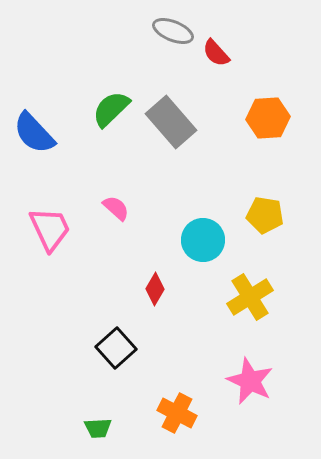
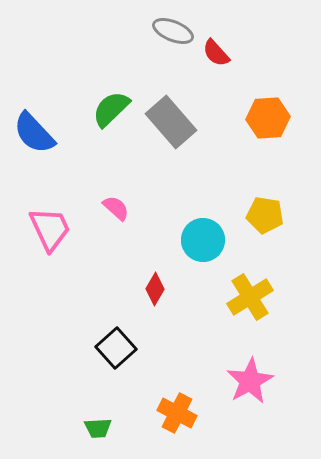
pink star: rotated 18 degrees clockwise
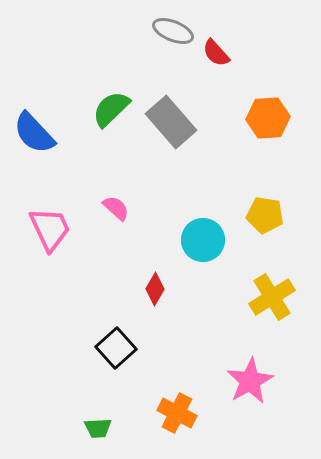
yellow cross: moved 22 px right
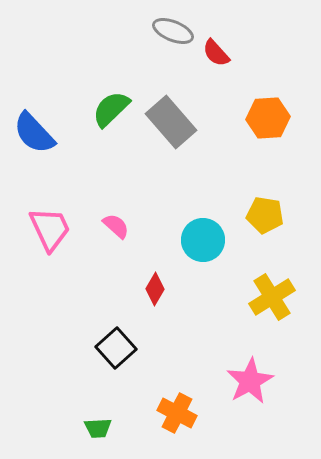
pink semicircle: moved 18 px down
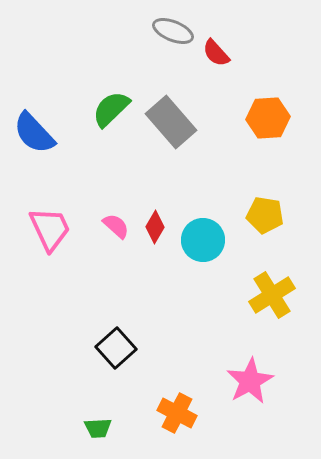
red diamond: moved 62 px up
yellow cross: moved 2 px up
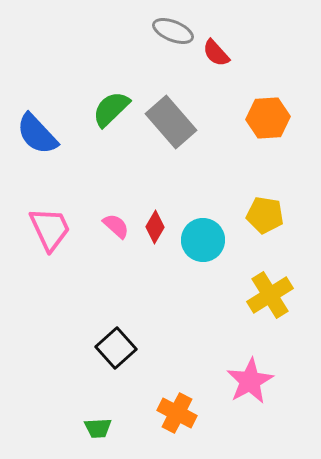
blue semicircle: moved 3 px right, 1 px down
yellow cross: moved 2 px left
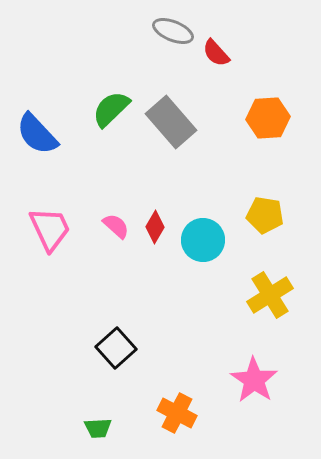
pink star: moved 4 px right, 1 px up; rotated 9 degrees counterclockwise
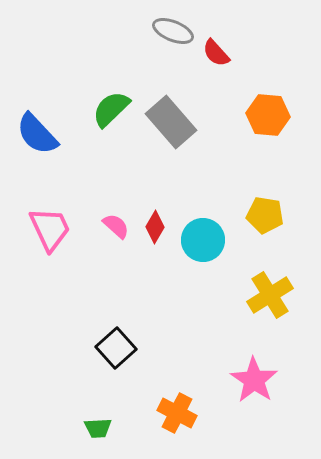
orange hexagon: moved 3 px up; rotated 9 degrees clockwise
